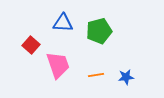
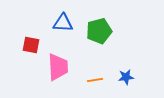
red square: rotated 30 degrees counterclockwise
pink trapezoid: moved 2 px down; rotated 16 degrees clockwise
orange line: moved 1 px left, 5 px down
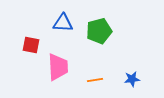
blue star: moved 6 px right, 2 px down
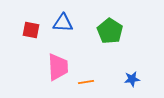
green pentagon: moved 11 px right; rotated 25 degrees counterclockwise
red square: moved 15 px up
orange line: moved 9 px left, 2 px down
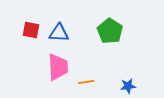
blue triangle: moved 4 px left, 10 px down
blue star: moved 4 px left, 7 px down
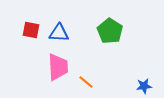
orange line: rotated 49 degrees clockwise
blue star: moved 16 px right
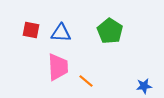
blue triangle: moved 2 px right
orange line: moved 1 px up
